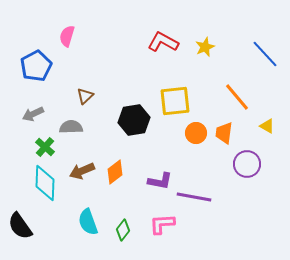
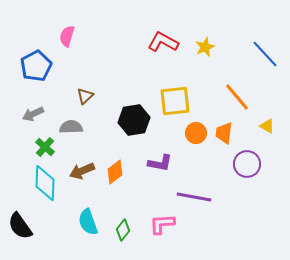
purple L-shape: moved 18 px up
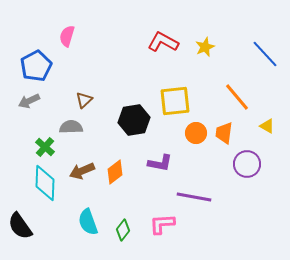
brown triangle: moved 1 px left, 4 px down
gray arrow: moved 4 px left, 13 px up
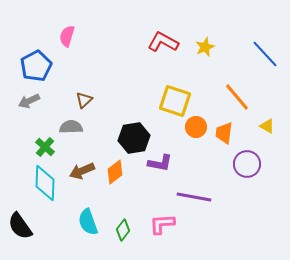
yellow square: rotated 24 degrees clockwise
black hexagon: moved 18 px down
orange circle: moved 6 px up
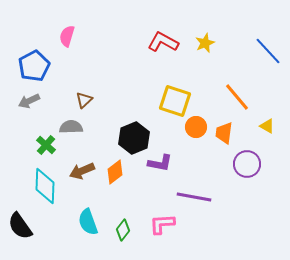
yellow star: moved 4 px up
blue line: moved 3 px right, 3 px up
blue pentagon: moved 2 px left
black hexagon: rotated 12 degrees counterclockwise
green cross: moved 1 px right, 2 px up
cyan diamond: moved 3 px down
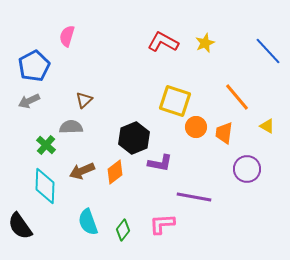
purple circle: moved 5 px down
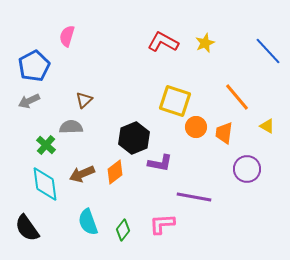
brown arrow: moved 3 px down
cyan diamond: moved 2 px up; rotated 9 degrees counterclockwise
black semicircle: moved 7 px right, 2 px down
